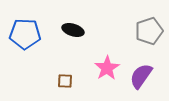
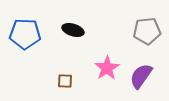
gray pentagon: moved 2 px left; rotated 12 degrees clockwise
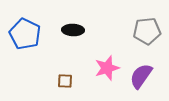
black ellipse: rotated 15 degrees counterclockwise
blue pentagon: rotated 24 degrees clockwise
pink star: rotated 15 degrees clockwise
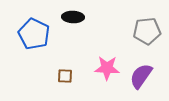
black ellipse: moved 13 px up
blue pentagon: moved 9 px right
pink star: rotated 20 degrees clockwise
brown square: moved 5 px up
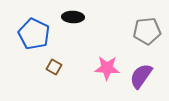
brown square: moved 11 px left, 9 px up; rotated 28 degrees clockwise
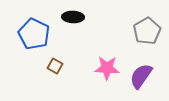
gray pentagon: rotated 24 degrees counterclockwise
brown square: moved 1 px right, 1 px up
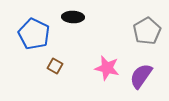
pink star: rotated 10 degrees clockwise
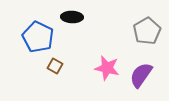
black ellipse: moved 1 px left
blue pentagon: moved 4 px right, 3 px down
purple semicircle: moved 1 px up
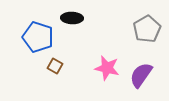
black ellipse: moved 1 px down
gray pentagon: moved 2 px up
blue pentagon: rotated 8 degrees counterclockwise
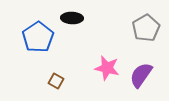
gray pentagon: moved 1 px left, 1 px up
blue pentagon: rotated 20 degrees clockwise
brown square: moved 1 px right, 15 px down
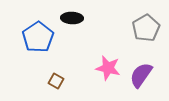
pink star: moved 1 px right
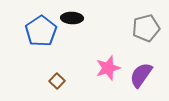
gray pentagon: rotated 16 degrees clockwise
blue pentagon: moved 3 px right, 6 px up
pink star: rotated 30 degrees counterclockwise
brown square: moved 1 px right; rotated 14 degrees clockwise
